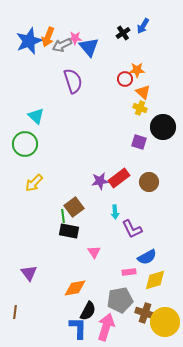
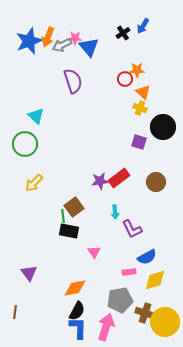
brown circle: moved 7 px right
black semicircle: moved 11 px left
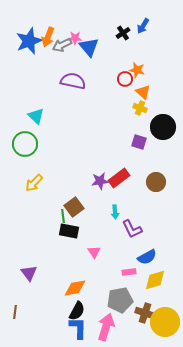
orange star: rotated 14 degrees clockwise
purple semicircle: rotated 60 degrees counterclockwise
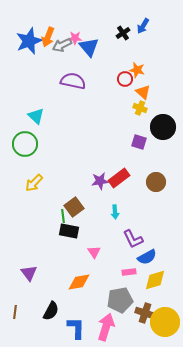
purple L-shape: moved 1 px right, 10 px down
orange diamond: moved 4 px right, 6 px up
black semicircle: moved 26 px left
blue L-shape: moved 2 px left
